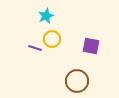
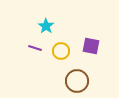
cyan star: moved 10 px down; rotated 14 degrees counterclockwise
yellow circle: moved 9 px right, 12 px down
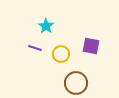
yellow circle: moved 3 px down
brown circle: moved 1 px left, 2 px down
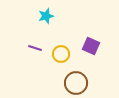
cyan star: moved 10 px up; rotated 21 degrees clockwise
purple square: rotated 12 degrees clockwise
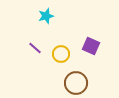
purple line: rotated 24 degrees clockwise
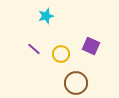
purple line: moved 1 px left, 1 px down
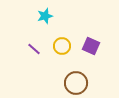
cyan star: moved 1 px left
yellow circle: moved 1 px right, 8 px up
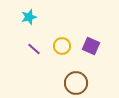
cyan star: moved 16 px left, 1 px down
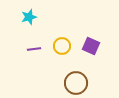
purple line: rotated 48 degrees counterclockwise
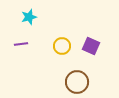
purple line: moved 13 px left, 5 px up
brown circle: moved 1 px right, 1 px up
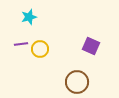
yellow circle: moved 22 px left, 3 px down
